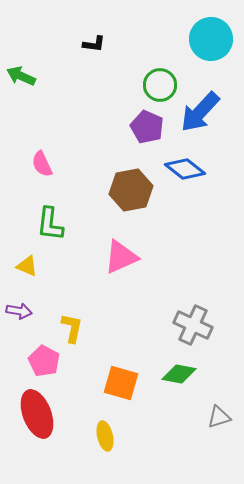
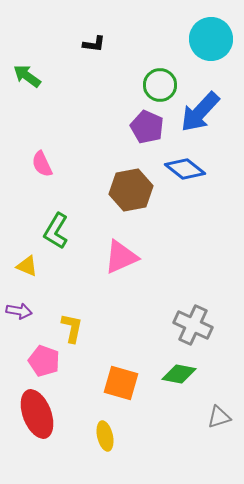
green arrow: moved 6 px right; rotated 12 degrees clockwise
green L-shape: moved 6 px right, 7 px down; rotated 24 degrees clockwise
pink pentagon: rotated 8 degrees counterclockwise
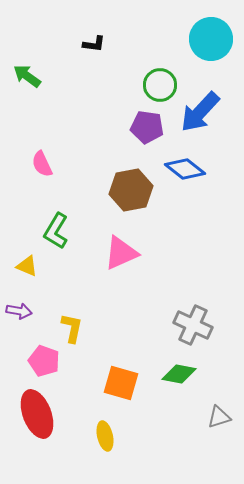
purple pentagon: rotated 16 degrees counterclockwise
pink triangle: moved 4 px up
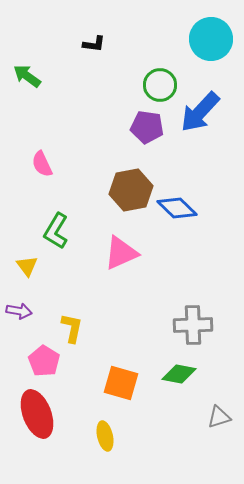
blue diamond: moved 8 px left, 39 px down; rotated 6 degrees clockwise
yellow triangle: rotated 30 degrees clockwise
gray cross: rotated 27 degrees counterclockwise
pink pentagon: rotated 12 degrees clockwise
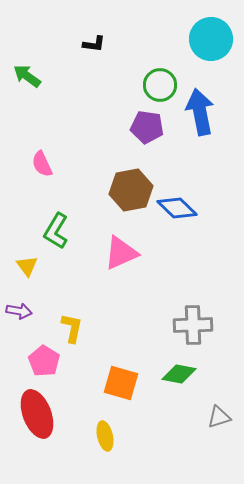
blue arrow: rotated 126 degrees clockwise
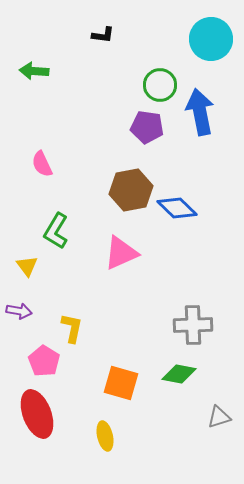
black L-shape: moved 9 px right, 9 px up
green arrow: moved 7 px right, 5 px up; rotated 32 degrees counterclockwise
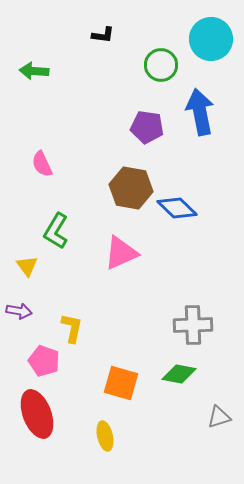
green circle: moved 1 px right, 20 px up
brown hexagon: moved 2 px up; rotated 21 degrees clockwise
pink pentagon: rotated 12 degrees counterclockwise
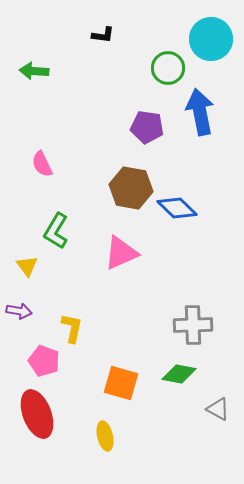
green circle: moved 7 px right, 3 px down
gray triangle: moved 1 px left, 8 px up; rotated 45 degrees clockwise
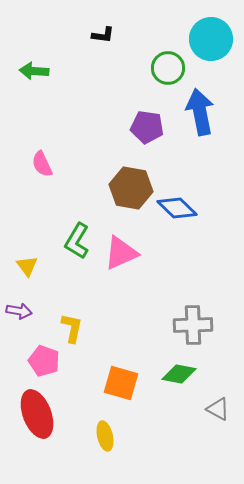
green L-shape: moved 21 px right, 10 px down
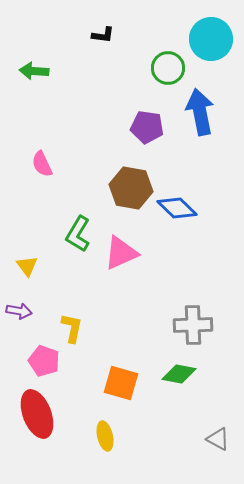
green L-shape: moved 1 px right, 7 px up
gray triangle: moved 30 px down
